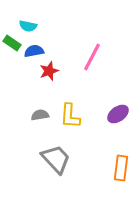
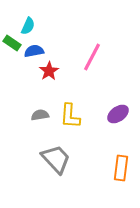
cyan semicircle: rotated 78 degrees counterclockwise
red star: rotated 12 degrees counterclockwise
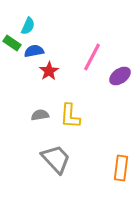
purple ellipse: moved 2 px right, 38 px up
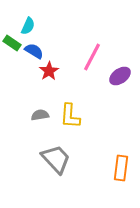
blue semicircle: rotated 42 degrees clockwise
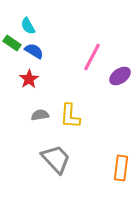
cyan semicircle: rotated 126 degrees clockwise
red star: moved 20 px left, 8 px down
